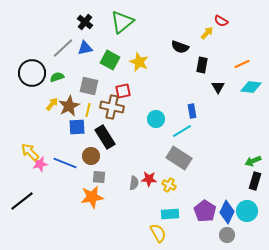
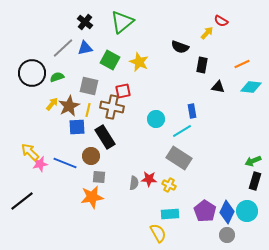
black triangle at (218, 87): rotated 48 degrees counterclockwise
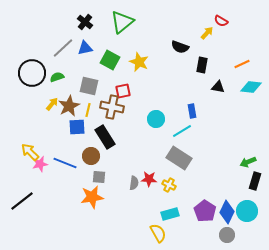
green arrow at (253, 161): moved 5 px left, 1 px down
cyan rectangle at (170, 214): rotated 12 degrees counterclockwise
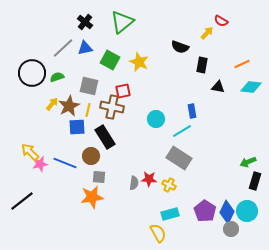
gray circle at (227, 235): moved 4 px right, 6 px up
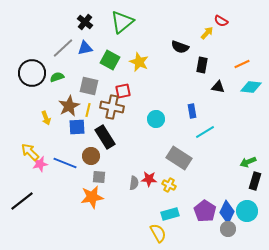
yellow arrow at (52, 104): moved 6 px left, 14 px down; rotated 120 degrees clockwise
cyan line at (182, 131): moved 23 px right, 1 px down
gray circle at (231, 229): moved 3 px left
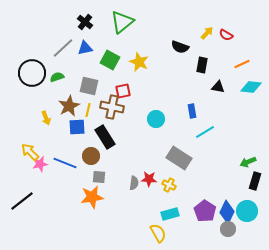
red semicircle at (221, 21): moved 5 px right, 14 px down
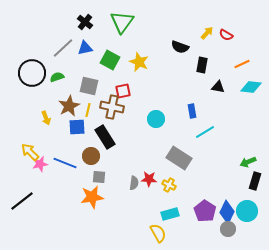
green triangle at (122, 22): rotated 15 degrees counterclockwise
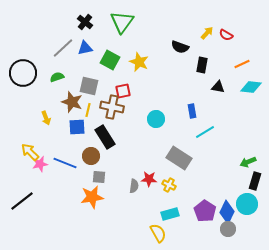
black circle at (32, 73): moved 9 px left
brown star at (69, 106): moved 3 px right, 4 px up; rotated 25 degrees counterclockwise
gray semicircle at (134, 183): moved 3 px down
cyan circle at (247, 211): moved 7 px up
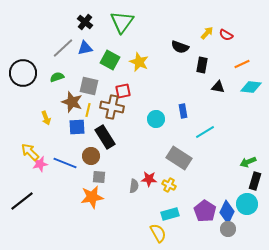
blue rectangle at (192, 111): moved 9 px left
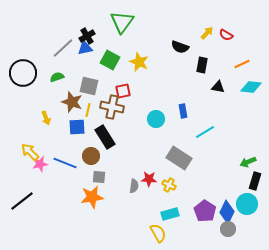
black cross at (85, 22): moved 2 px right, 14 px down; rotated 21 degrees clockwise
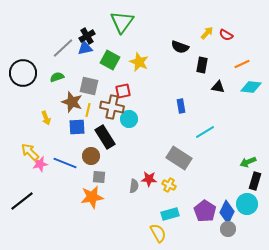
blue rectangle at (183, 111): moved 2 px left, 5 px up
cyan circle at (156, 119): moved 27 px left
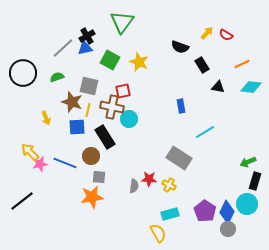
black rectangle at (202, 65): rotated 42 degrees counterclockwise
